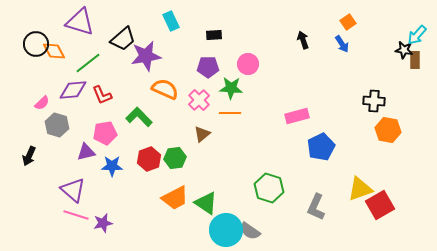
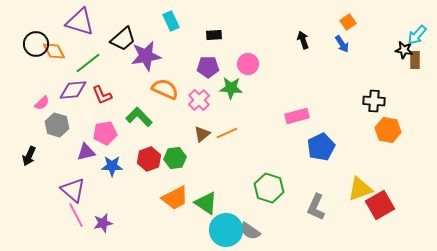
orange line at (230, 113): moved 3 px left, 20 px down; rotated 25 degrees counterclockwise
pink line at (76, 215): rotated 45 degrees clockwise
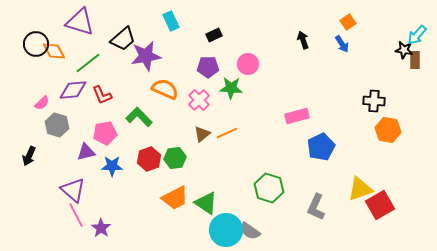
black rectangle at (214, 35): rotated 21 degrees counterclockwise
purple star at (103, 223): moved 2 px left, 5 px down; rotated 24 degrees counterclockwise
